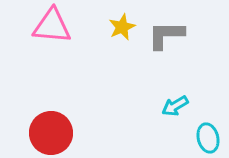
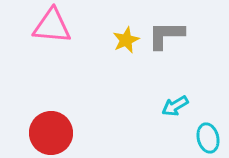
yellow star: moved 4 px right, 13 px down
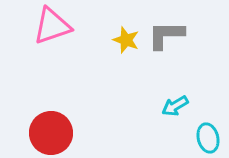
pink triangle: rotated 24 degrees counterclockwise
yellow star: rotated 28 degrees counterclockwise
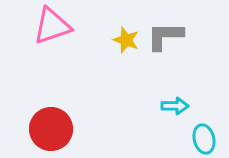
gray L-shape: moved 1 px left, 1 px down
cyan arrow: rotated 148 degrees counterclockwise
red circle: moved 4 px up
cyan ellipse: moved 4 px left, 1 px down
